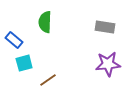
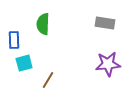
green semicircle: moved 2 px left, 2 px down
gray rectangle: moved 4 px up
blue rectangle: rotated 48 degrees clockwise
brown line: rotated 24 degrees counterclockwise
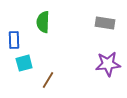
green semicircle: moved 2 px up
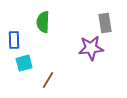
gray rectangle: rotated 72 degrees clockwise
purple star: moved 17 px left, 16 px up
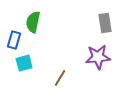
green semicircle: moved 10 px left; rotated 10 degrees clockwise
blue rectangle: rotated 18 degrees clockwise
purple star: moved 7 px right, 9 px down
brown line: moved 12 px right, 2 px up
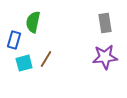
purple star: moved 7 px right
brown line: moved 14 px left, 19 px up
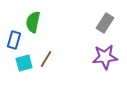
gray rectangle: rotated 42 degrees clockwise
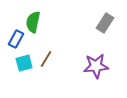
blue rectangle: moved 2 px right, 1 px up; rotated 12 degrees clockwise
purple star: moved 9 px left, 9 px down
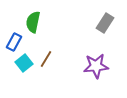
blue rectangle: moved 2 px left, 3 px down
cyan square: rotated 24 degrees counterclockwise
